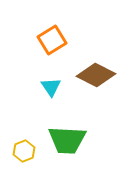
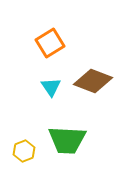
orange square: moved 2 px left, 3 px down
brown diamond: moved 3 px left, 6 px down; rotated 6 degrees counterclockwise
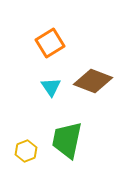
green trapezoid: rotated 99 degrees clockwise
yellow hexagon: moved 2 px right
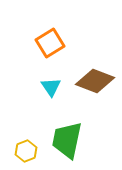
brown diamond: moved 2 px right
